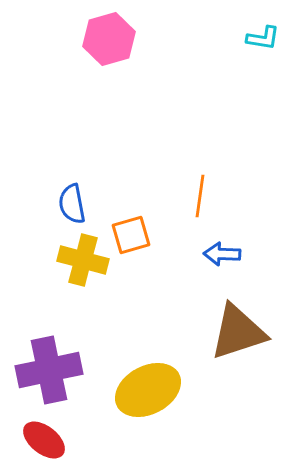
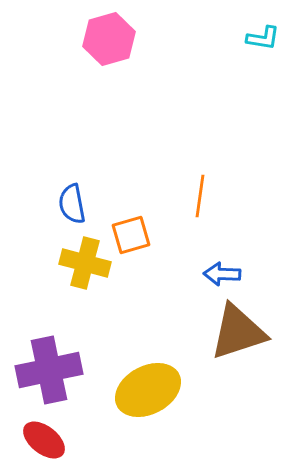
blue arrow: moved 20 px down
yellow cross: moved 2 px right, 3 px down
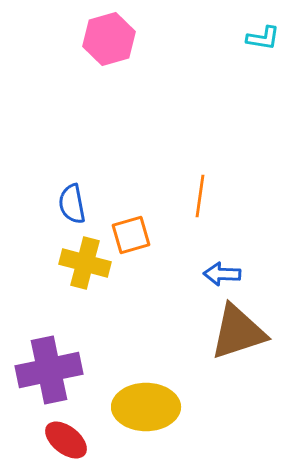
yellow ellipse: moved 2 px left, 17 px down; rotated 28 degrees clockwise
red ellipse: moved 22 px right
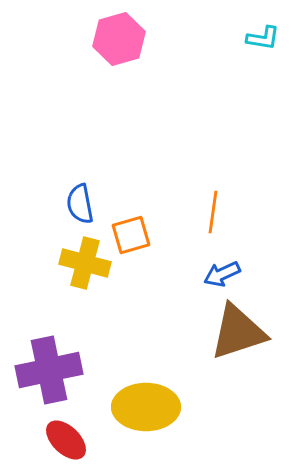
pink hexagon: moved 10 px right
orange line: moved 13 px right, 16 px down
blue semicircle: moved 8 px right
blue arrow: rotated 27 degrees counterclockwise
red ellipse: rotated 6 degrees clockwise
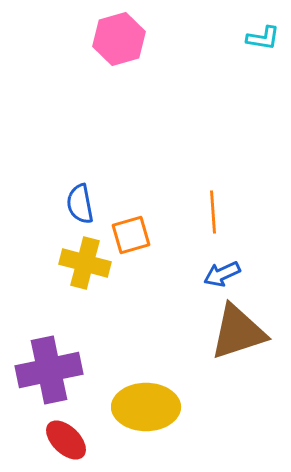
orange line: rotated 12 degrees counterclockwise
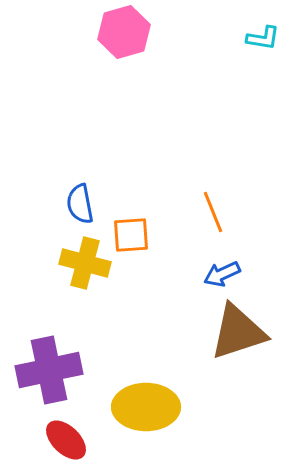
pink hexagon: moved 5 px right, 7 px up
orange line: rotated 18 degrees counterclockwise
orange square: rotated 12 degrees clockwise
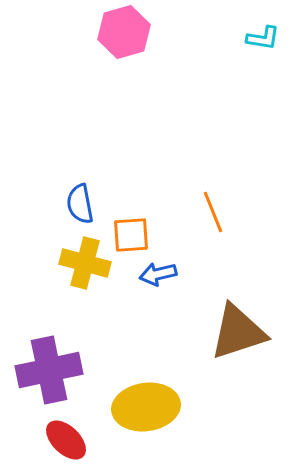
blue arrow: moved 64 px left; rotated 12 degrees clockwise
yellow ellipse: rotated 8 degrees counterclockwise
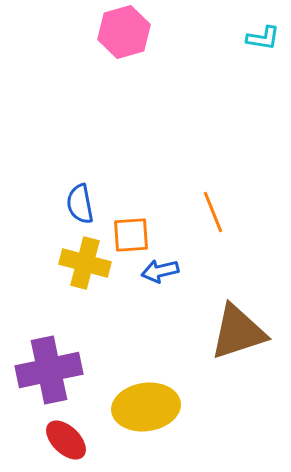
blue arrow: moved 2 px right, 3 px up
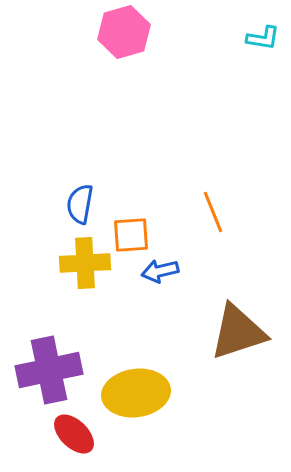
blue semicircle: rotated 21 degrees clockwise
yellow cross: rotated 18 degrees counterclockwise
yellow ellipse: moved 10 px left, 14 px up
red ellipse: moved 8 px right, 6 px up
